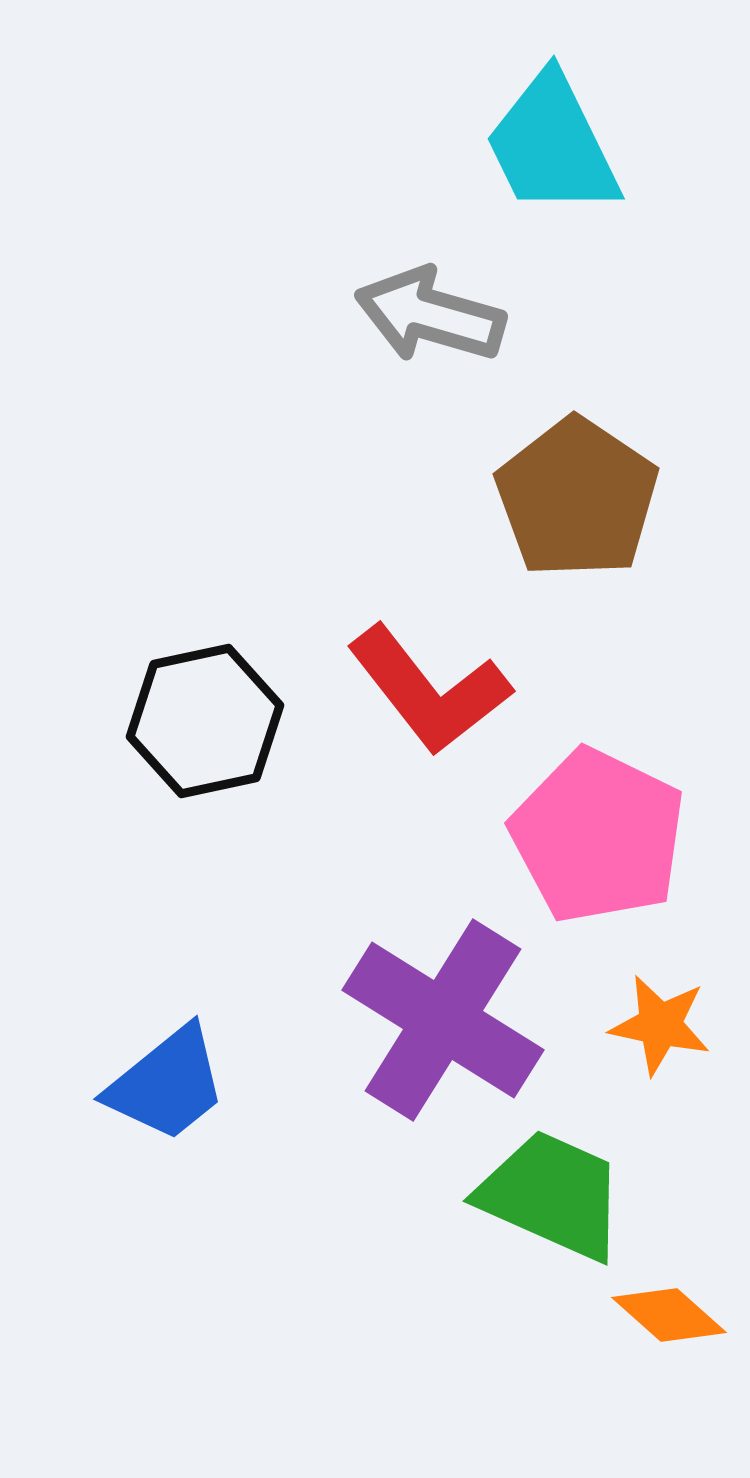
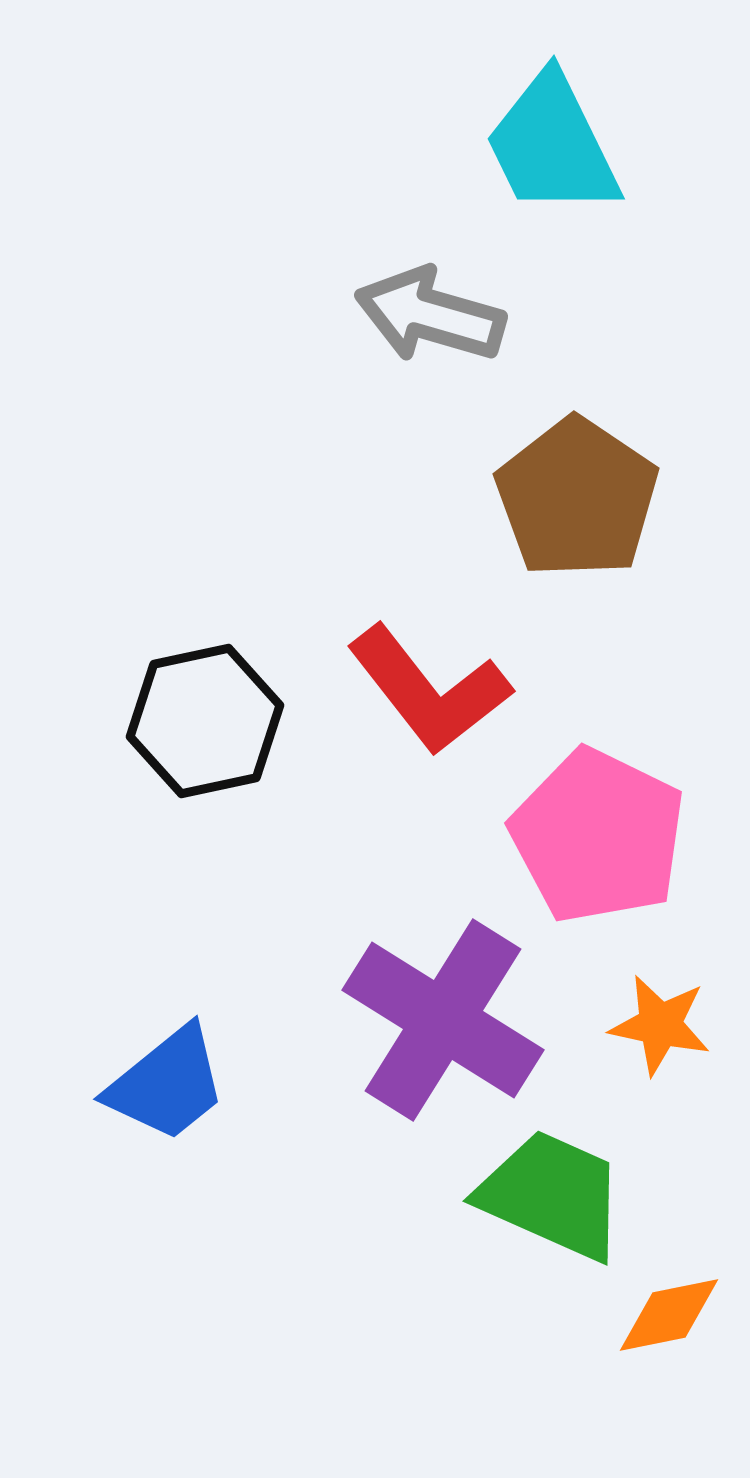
orange diamond: rotated 53 degrees counterclockwise
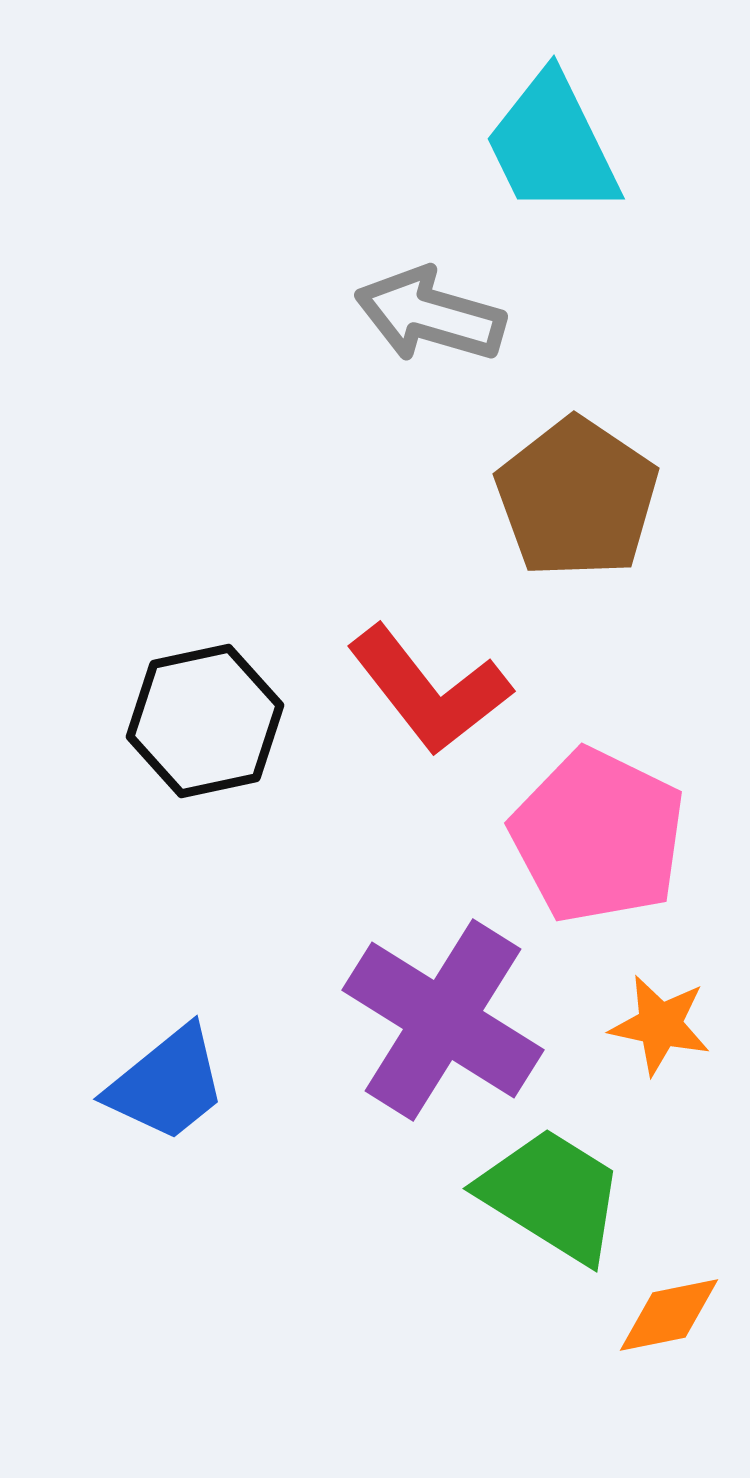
green trapezoid: rotated 8 degrees clockwise
